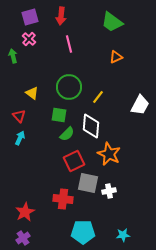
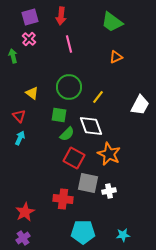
white diamond: rotated 25 degrees counterclockwise
red square: moved 3 px up; rotated 35 degrees counterclockwise
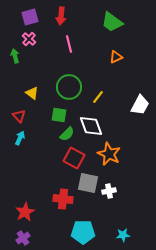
green arrow: moved 2 px right
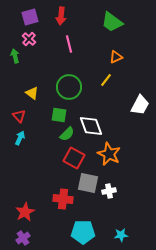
yellow line: moved 8 px right, 17 px up
cyan star: moved 2 px left
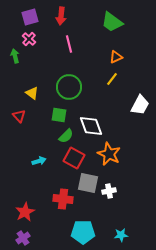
yellow line: moved 6 px right, 1 px up
green semicircle: moved 1 px left, 2 px down
cyan arrow: moved 19 px right, 23 px down; rotated 48 degrees clockwise
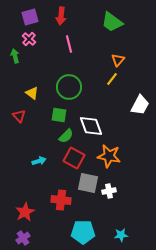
orange triangle: moved 2 px right, 3 px down; rotated 24 degrees counterclockwise
orange star: moved 2 px down; rotated 15 degrees counterclockwise
red cross: moved 2 px left, 1 px down
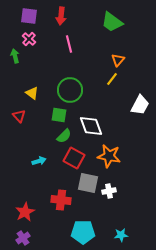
purple square: moved 1 px left, 1 px up; rotated 24 degrees clockwise
green circle: moved 1 px right, 3 px down
green semicircle: moved 2 px left
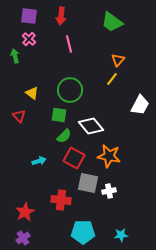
white diamond: rotated 20 degrees counterclockwise
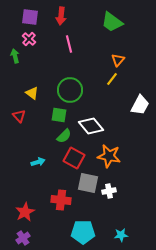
purple square: moved 1 px right, 1 px down
cyan arrow: moved 1 px left, 1 px down
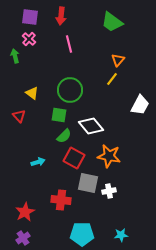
cyan pentagon: moved 1 px left, 2 px down
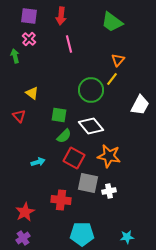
purple square: moved 1 px left, 1 px up
green circle: moved 21 px right
cyan star: moved 6 px right, 2 px down
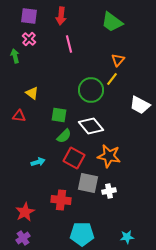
white trapezoid: rotated 90 degrees clockwise
red triangle: rotated 40 degrees counterclockwise
